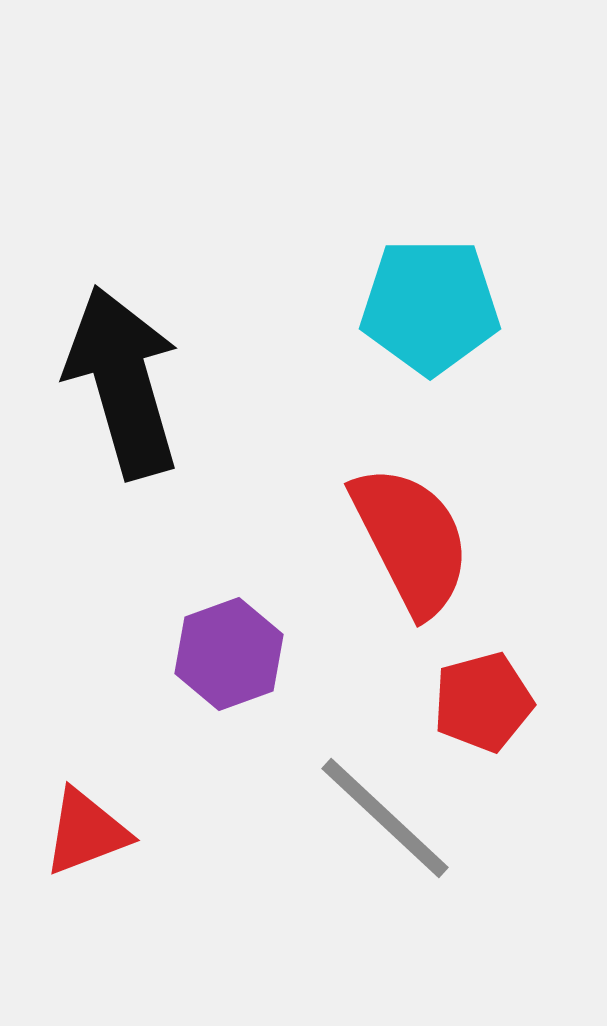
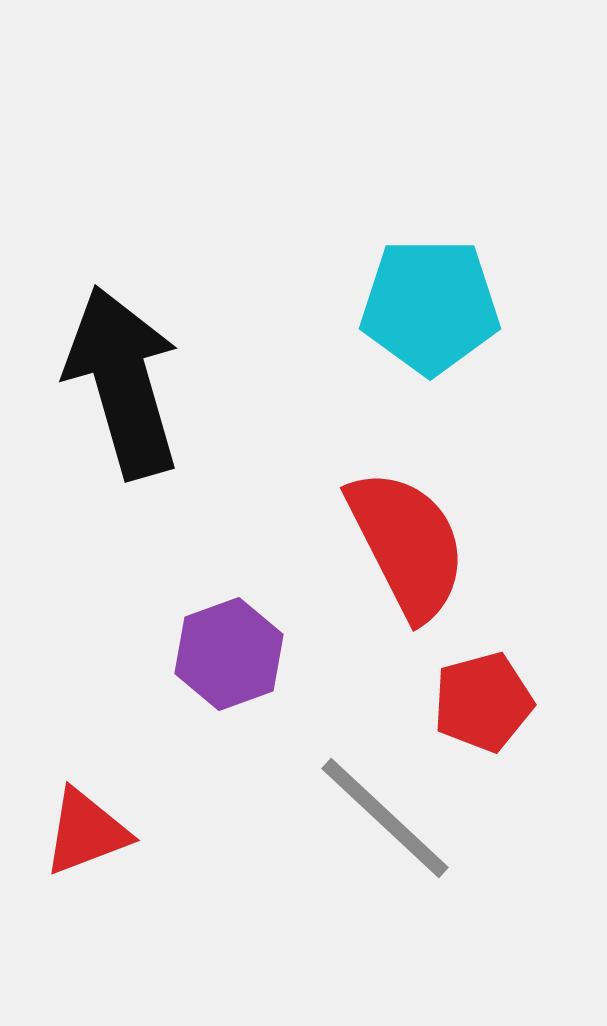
red semicircle: moved 4 px left, 4 px down
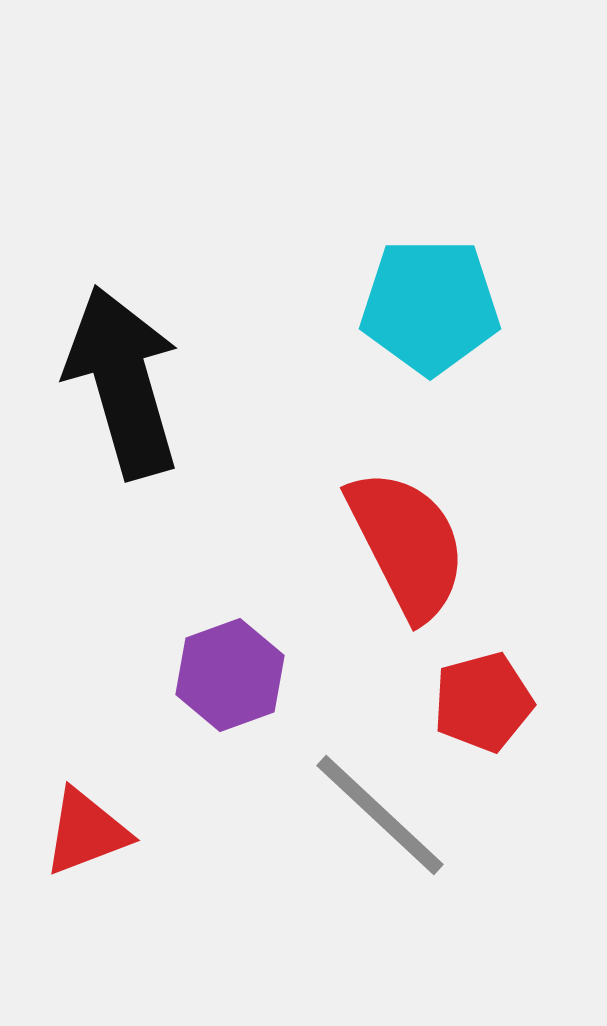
purple hexagon: moved 1 px right, 21 px down
gray line: moved 5 px left, 3 px up
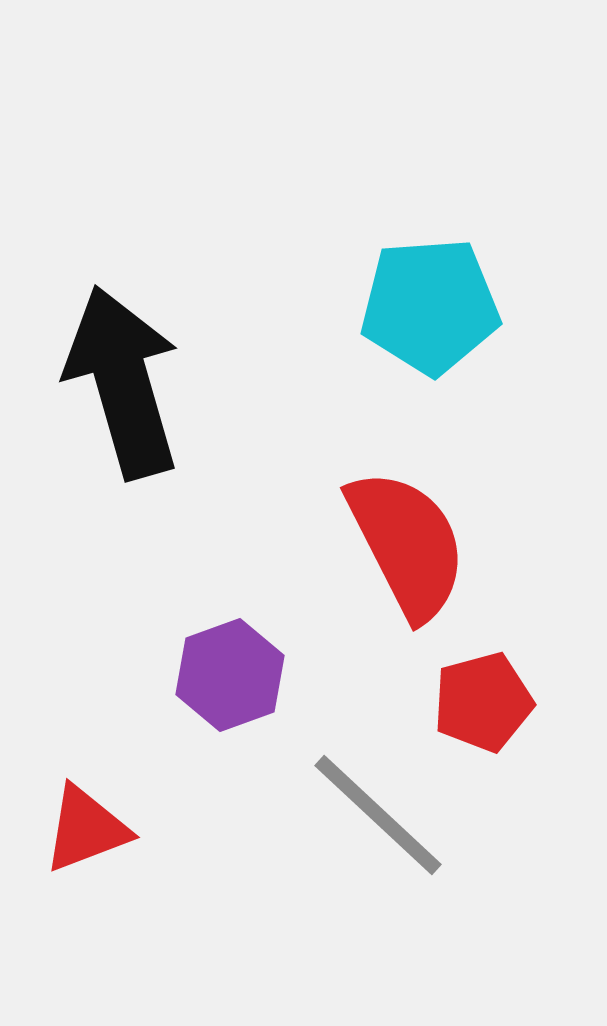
cyan pentagon: rotated 4 degrees counterclockwise
gray line: moved 2 px left
red triangle: moved 3 px up
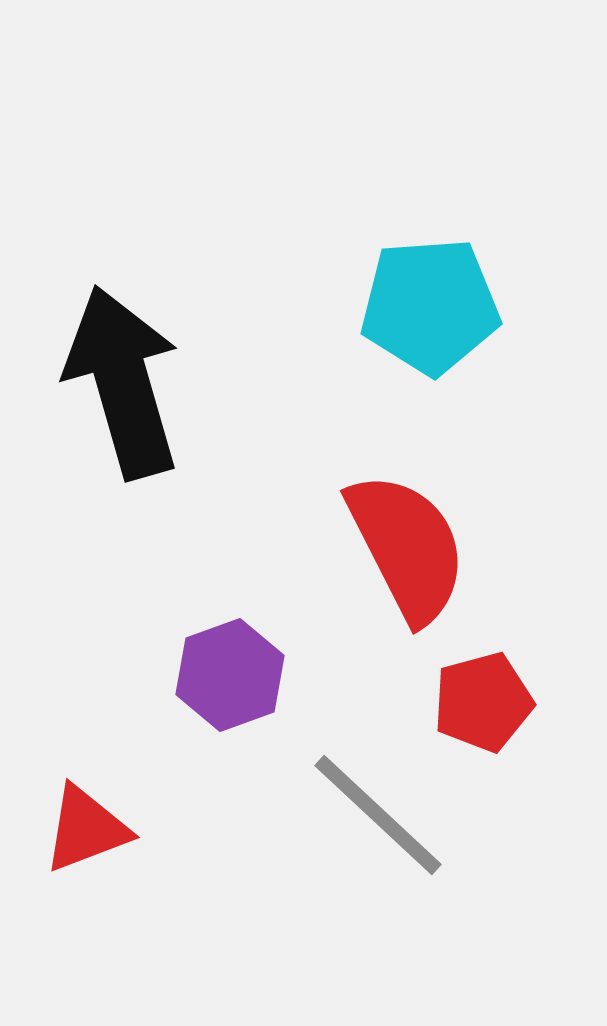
red semicircle: moved 3 px down
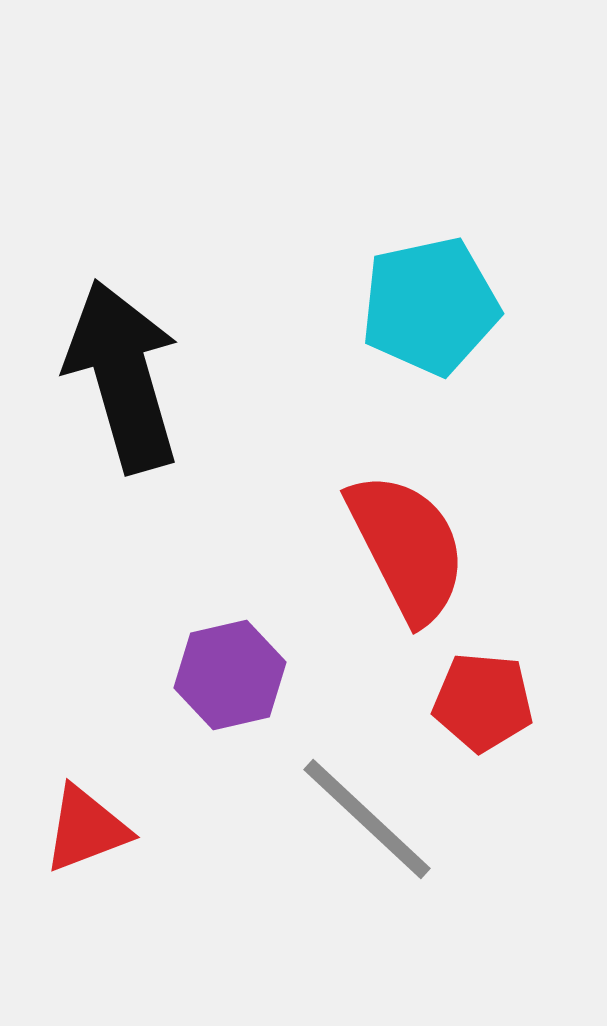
cyan pentagon: rotated 8 degrees counterclockwise
black arrow: moved 6 px up
purple hexagon: rotated 7 degrees clockwise
red pentagon: rotated 20 degrees clockwise
gray line: moved 11 px left, 4 px down
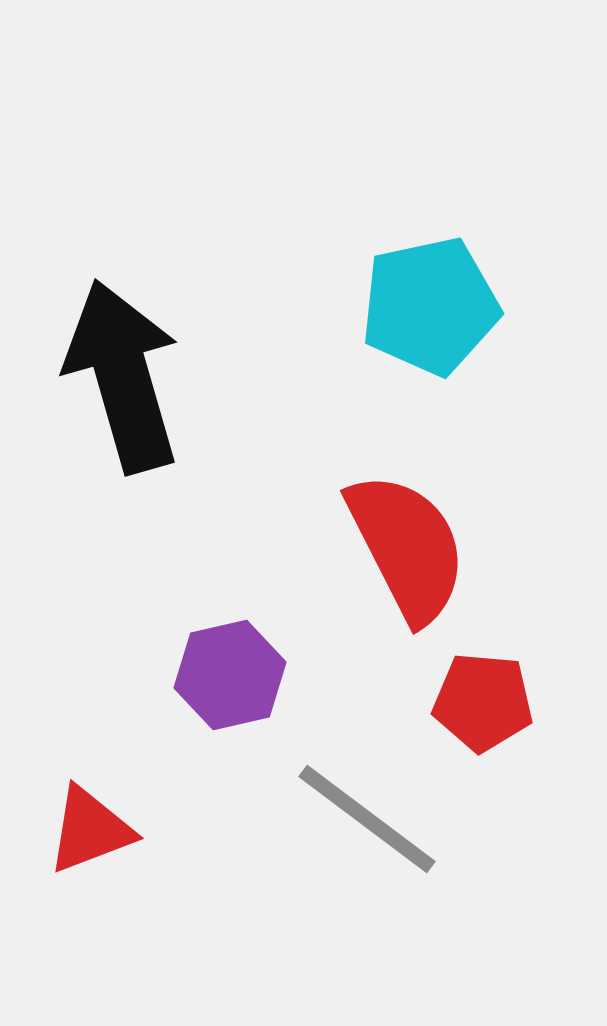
gray line: rotated 6 degrees counterclockwise
red triangle: moved 4 px right, 1 px down
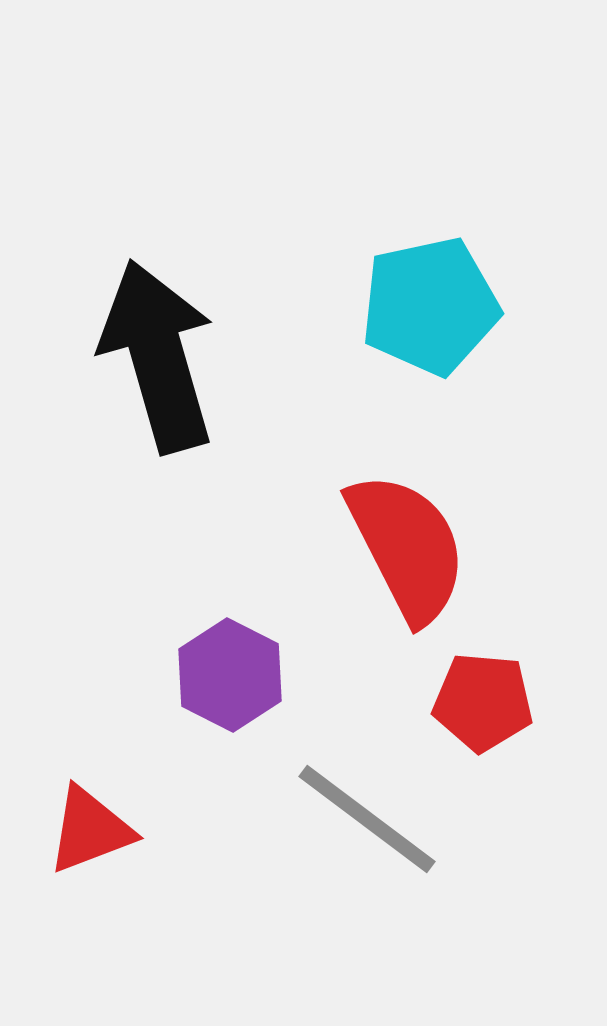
black arrow: moved 35 px right, 20 px up
purple hexagon: rotated 20 degrees counterclockwise
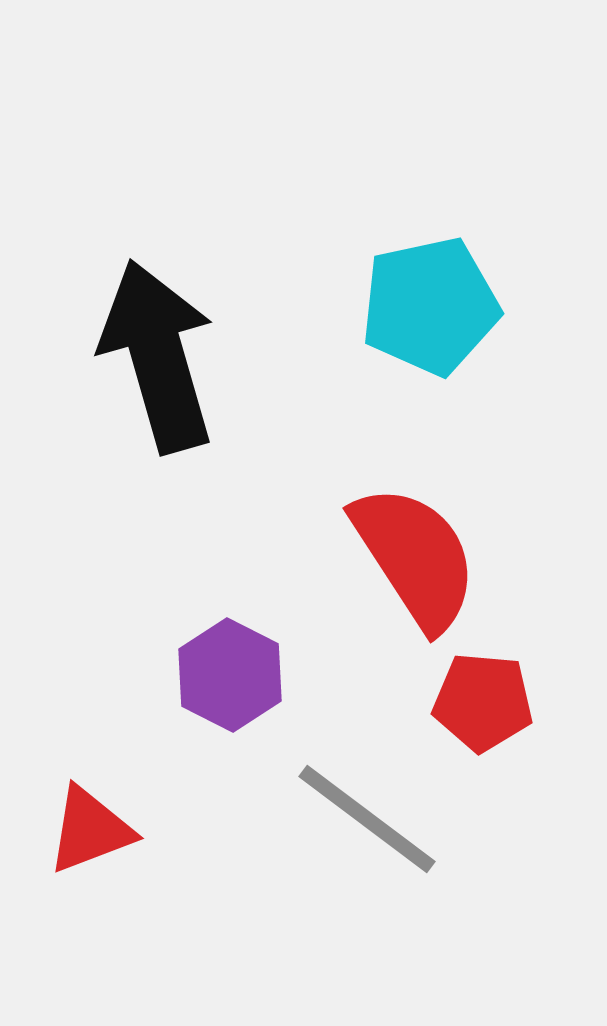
red semicircle: moved 8 px right, 10 px down; rotated 6 degrees counterclockwise
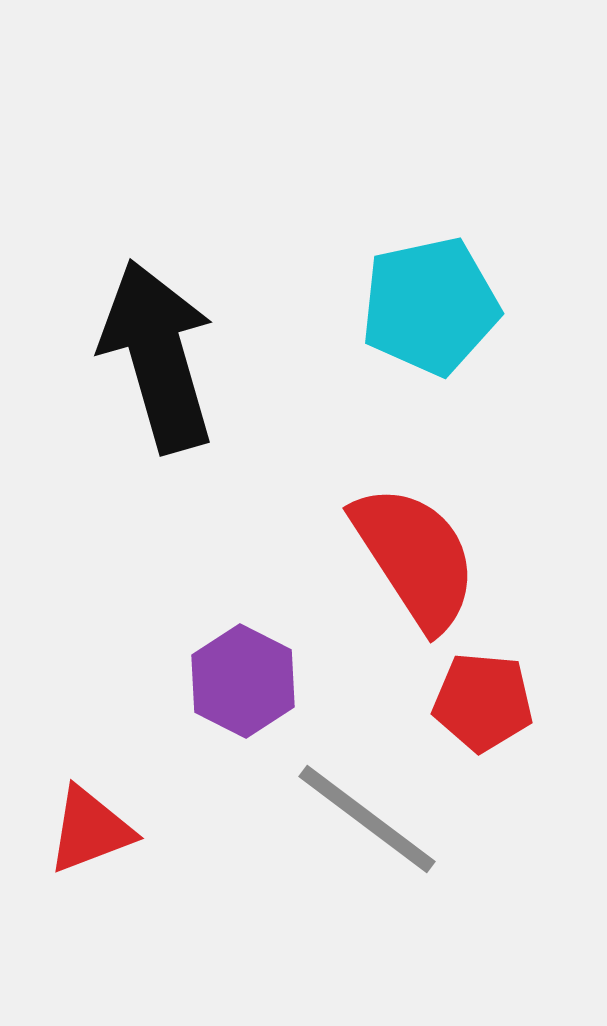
purple hexagon: moved 13 px right, 6 px down
